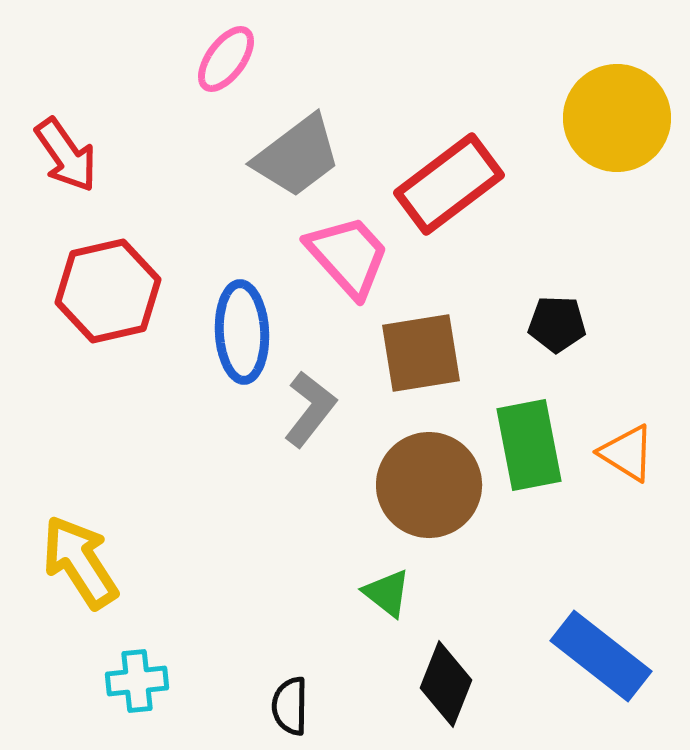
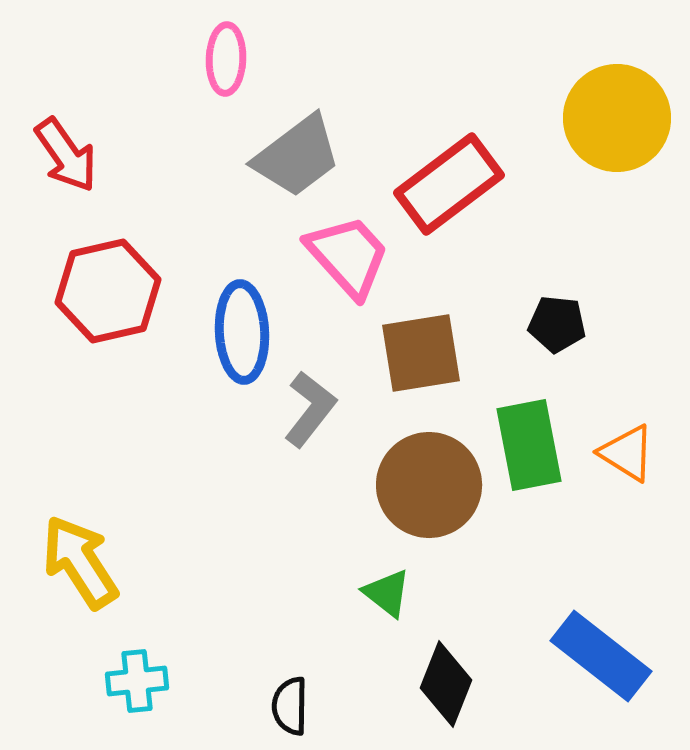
pink ellipse: rotated 34 degrees counterclockwise
black pentagon: rotated 4 degrees clockwise
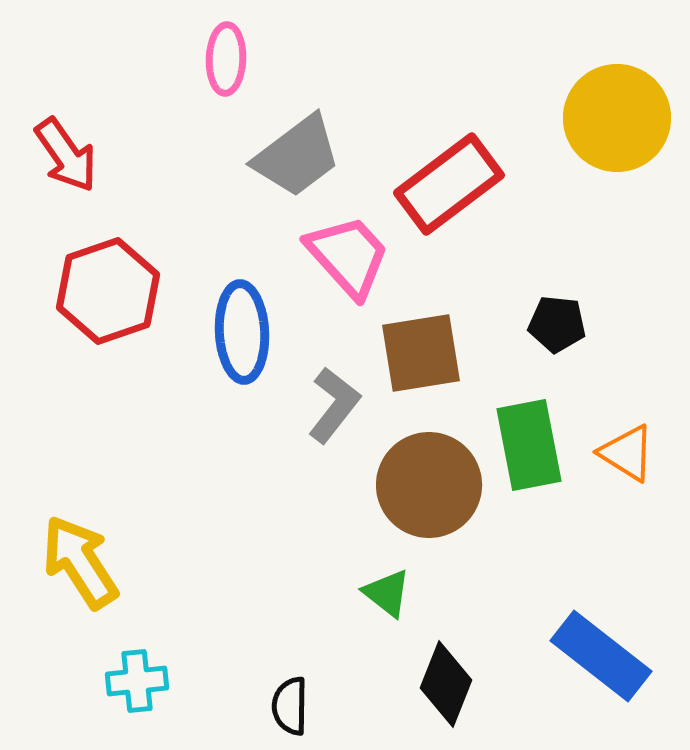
red hexagon: rotated 6 degrees counterclockwise
gray L-shape: moved 24 px right, 4 px up
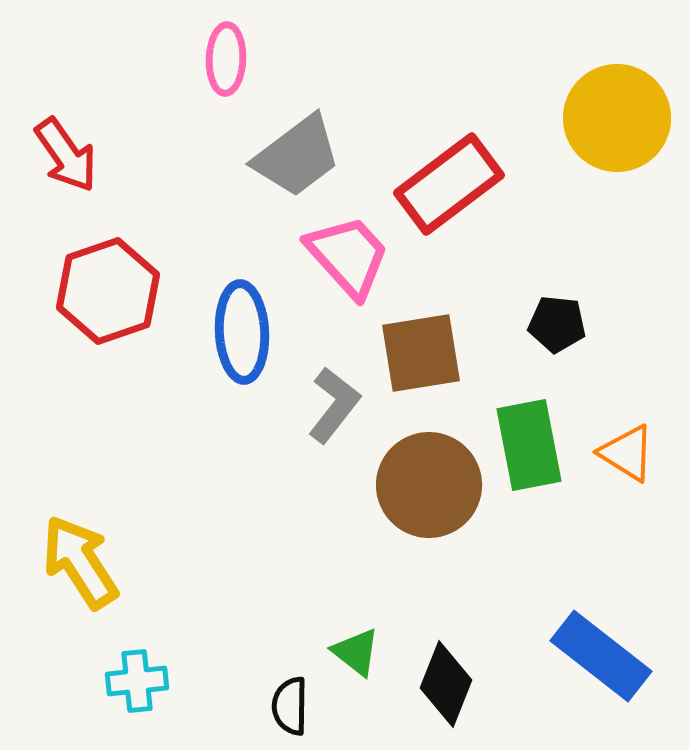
green triangle: moved 31 px left, 59 px down
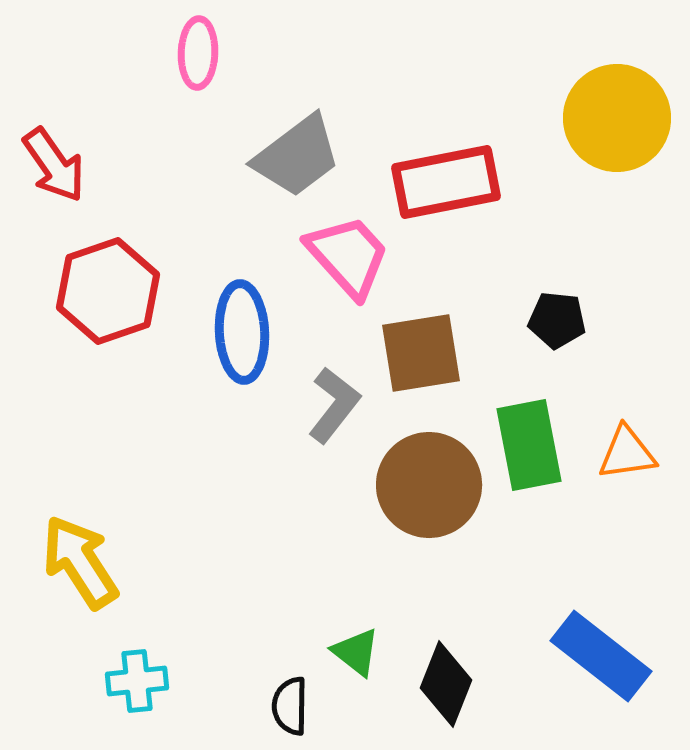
pink ellipse: moved 28 px left, 6 px up
red arrow: moved 12 px left, 10 px down
red rectangle: moved 3 px left, 2 px up; rotated 26 degrees clockwise
black pentagon: moved 4 px up
orange triangle: rotated 40 degrees counterclockwise
